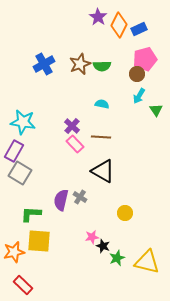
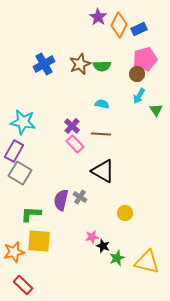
brown line: moved 3 px up
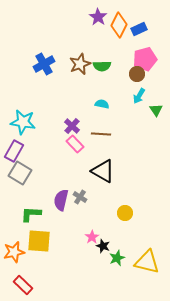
pink star: rotated 24 degrees counterclockwise
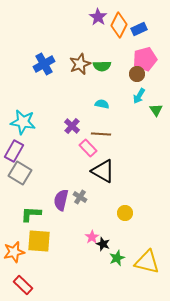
pink rectangle: moved 13 px right, 4 px down
black star: moved 2 px up
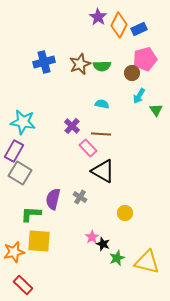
blue cross: moved 2 px up; rotated 15 degrees clockwise
brown circle: moved 5 px left, 1 px up
purple semicircle: moved 8 px left, 1 px up
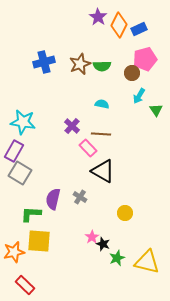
red rectangle: moved 2 px right
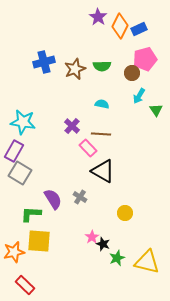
orange diamond: moved 1 px right, 1 px down
brown star: moved 5 px left, 5 px down
purple semicircle: rotated 135 degrees clockwise
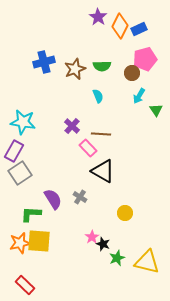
cyan semicircle: moved 4 px left, 8 px up; rotated 56 degrees clockwise
gray square: rotated 25 degrees clockwise
orange star: moved 6 px right, 9 px up
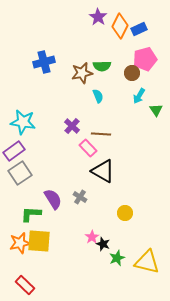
brown star: moved 7 px right, 4 px down; rotated 10 degrees clockwise
purple rectangle: rotated 25 degrees clockwise
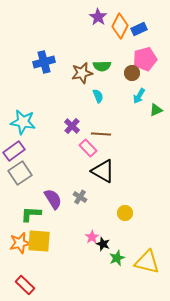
green triangle: rotated 40 degrees clockwise
